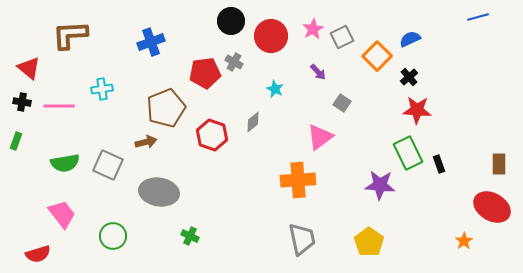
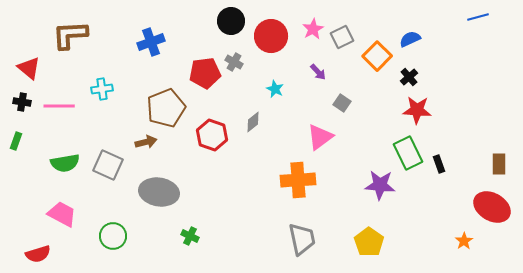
pink trapezoid at (62, 214): rotated 24 degrees counterclockwise
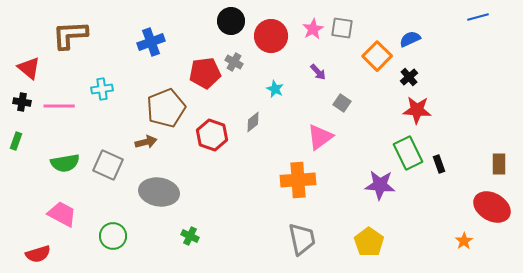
gray square at (342, 37): moved 9 px up; rotated 35 degrees clockwise
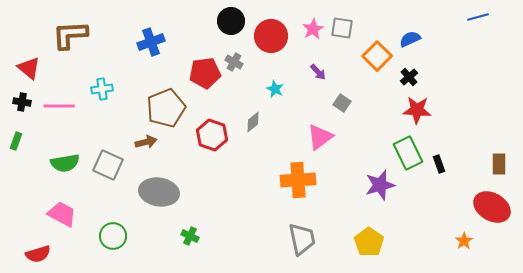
purple star at (380, 185): rotated 20 degrees counterclockwise
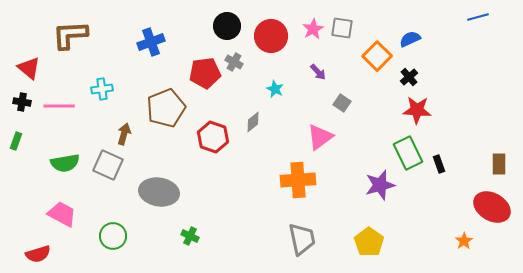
black circle at (231, 21): moved 4 px left, 5 px down
red hexagon at (212, 135): moved 1 px right, 2 px down
brown arrow at (146, 142): moved 22 px left, 8 px up; rotated 60 degrees counterclockwise
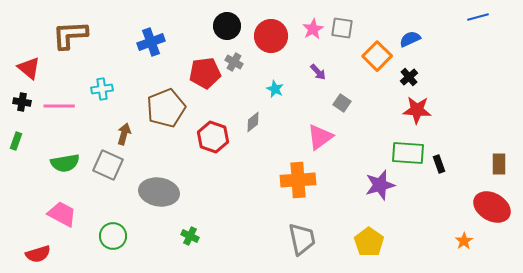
green rectangle at (408, 153): rotated 60 degrees counterclockwise
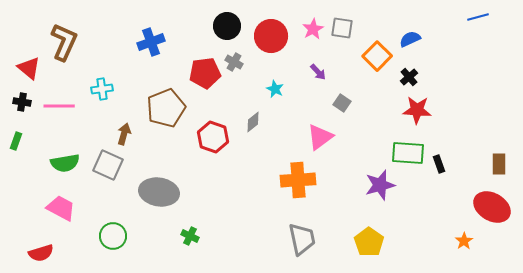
brown L-shape at (70, 35): moved 6 px left, 7 px down; rotated 117 degrees clockwise
pink trapezoid at (62, 214): moved 1 px left, 6 px up
red semicircle at (38, 254): moved 3 px right, 1 px up
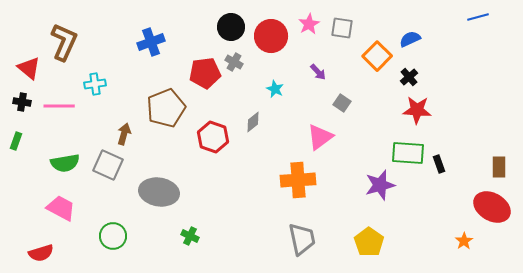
black circle at (227, 26): moved 4 px right, 1 px down
pink star at (313, 29): moved 4 px left, 5 px up
cyan cross at (102, 89): moved 7 px left, 5 px up
brown rectangle at (499, 164): moved 3 px down
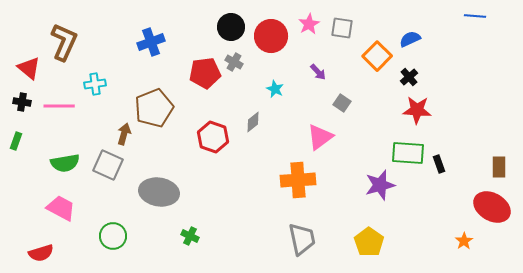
blue line at (478, 17): moved 3 px left, 1 px up; rotated 20 degrees clockwise
brown pentagon at (166, 108): moved 12 px left
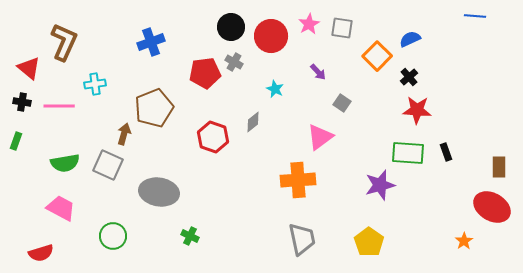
black rectangle at (439, 164): moved 7 px right, 12 px up
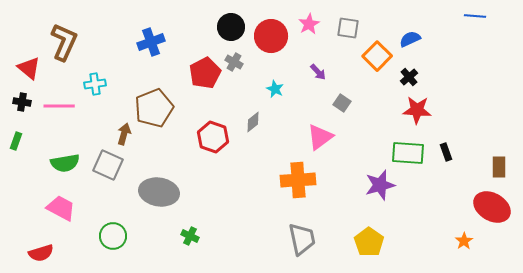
gray square at (342, 28): moved 6 px right
red pentagon at (205, 73): rotated 20 degrees counterclockwise
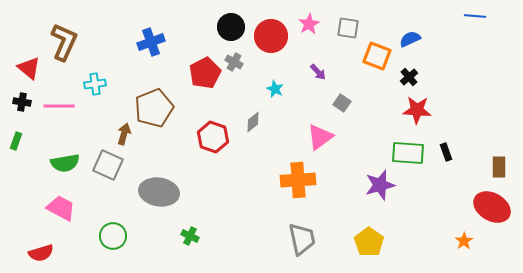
orange square at (377, 56): rotated 24 degrees counterclockwise
